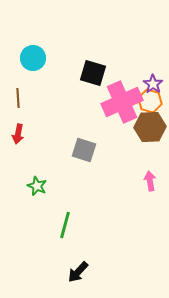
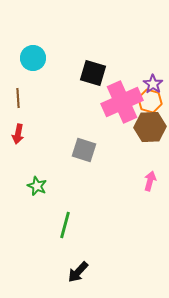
pink arrow: rotated 24 degrees clockwise
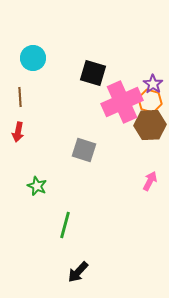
brown line: moved 2 px right, 1 px up
brown hexagon: moved 2 px up
red arrow: moved 2 px up
pink arrow: rotated 12 degrees clockwise
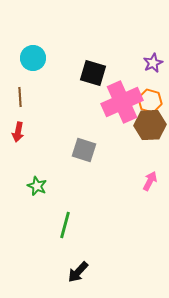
purple star: moved 21 px up; rotated 12 degrees clockwise
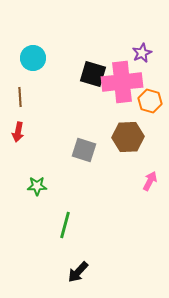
purple star: moved 11 px left, 10 px up
black square: moved 1 px down
pink cross: moved 20 px up; rotated 18 degrees clockwise
brown hexagon: moved 22 px left, 12 px down
green star: rotated 24 degrees counterclockwise
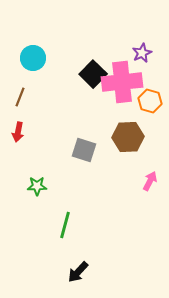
black square: rotated 28 degrees clockwise
brown line: rotated 24 degrees clockwise
